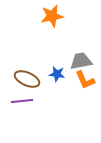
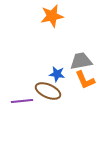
brown ellipse: moved 21 px right, 12 px down
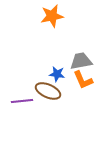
orange L-shape: moved 2 px left
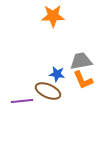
orange star: moved 1 px right; rotated 10 degrees clockwise
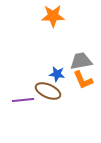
purple line: moved 1 px right, 1 px up
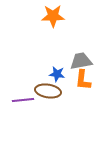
orange L-shape: rotated 30 degrees clockwise
brown ellipse: rotated 15 degrees counterclockwise
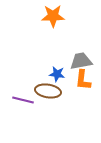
purple line: rotated 20 degrees clockwise
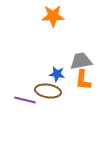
purple line: moved 2 px right
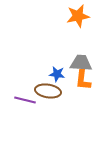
orange star: moved 25 px right; rotated 10 degrees counterclockwise
gray trapezoid: moved 2 px down; rotated 15 degrees clockwise
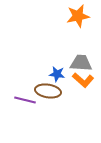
orange L-shape: rotated 55 degrees counterclockwise
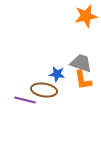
orange star: moved 8 px right
gray trapezoid: rotated 15 degrees clockwise
orange L-shape: rotated 40 degrees clockwise
brown ellipse: moved 4 px left, 1 px up
